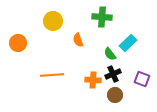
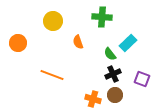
orange semicircle: moved 2 px down
orange line: rotated 25 degrees clockwise
orange cross: moved 19 px down; rotated 14 degrees clockwise
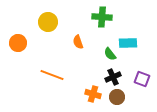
yellow circle: moved 5 px left, 1 px down
cyan rectangle: rotated 42 degrees clockwise
black cross: moved 3 px down
brown circle: moved 2 px right, 2 px down
orange cross: moved 5 px up
